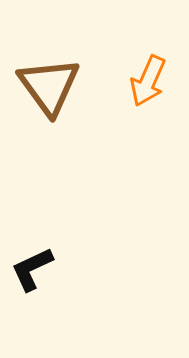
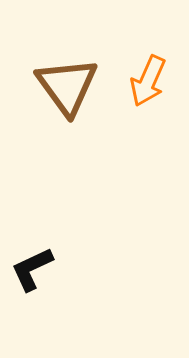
brown triangle: moved 18 px right
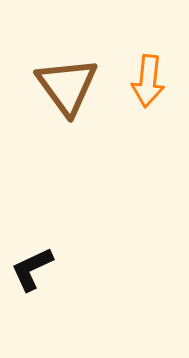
orange arrow: rotated 18 degrees counterclockwise
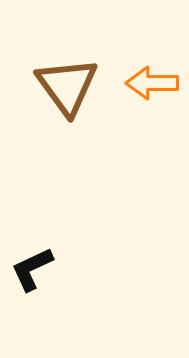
orange arrow: moved 4 px right, 2 px down; rotated 84 degrees clockwise
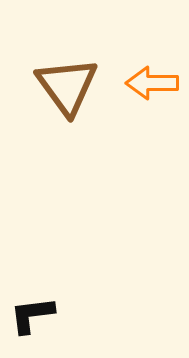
black L-shape: moved 46 px down; rotated 18 degrees clockwise
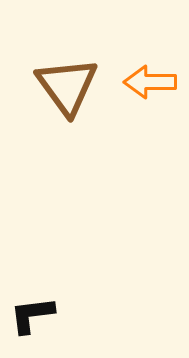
orange arrow: moved 2 px left, 1 px up
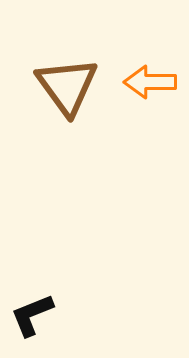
black L-shape: rotated 15 degrees counterclockwise
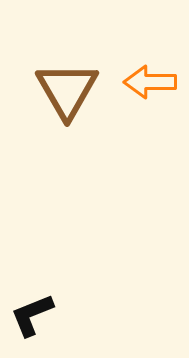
brown triangle: moved 4 px down; rotated 6 degrees clockwise
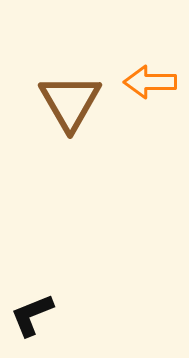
brown triangle: moved 3 px right, 12 px down
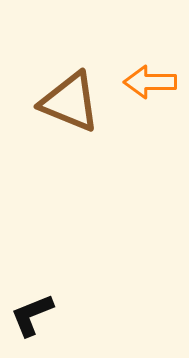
brown triangle: rotated 38 degrees counterclockwise
